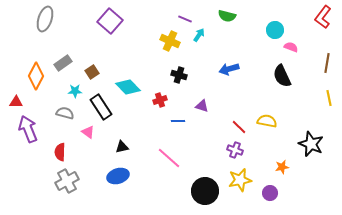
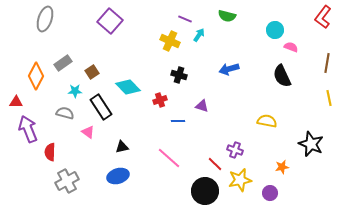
red line: moved 24 px left, 37 px down
red semicircle: moved 10 px left
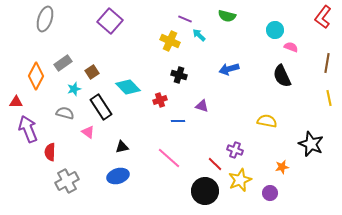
cyan arrow: rotated 80 degrees counterclockwise
cyan star: moved 1 px left, 2 px up; rotated 16 degrees counterclockwise
yellow star: rotated 10 degrees counterclockwise
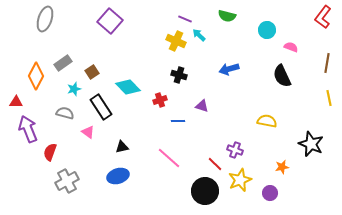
cyan circle: moved 8 px left
yellow cross: moved 6 px right
red semicircle: rotated 18 degrees clockwise
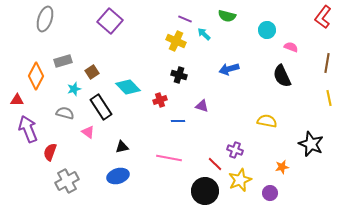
cyan arrow: moved 5 px right, 1 px up
gray rectangle: moved 2 px up; rotated 18 degrees clockwise
red triangle: moved 1 px right, 2 px up
pink line: rotated 30 degrees counterclockwise
